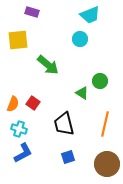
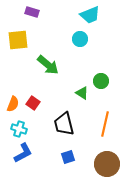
green circle: moved 1 px right
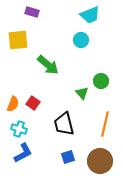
cyan circle: moved 1 px right, 1 px down
green triangle: rotated 16 degrees clockwise
brown circle: moved 7 px left, 3 px up
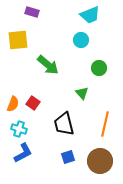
green circle: moved 2 px left, 13 px up
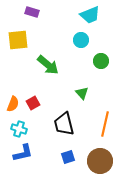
green circle: moved 2 px right, 7 px up
red square: rotated 24 degrees clockwise
blue L-shape: rotated 15 degrees clockwise
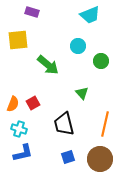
cyan circle: moved 3 px left, 6 px down
brown circle: moved 2 px up
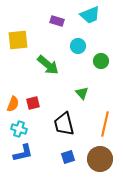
purple rectangle: moved 25 px right, 9 px down
red square: rotated 16 degrees clockwise
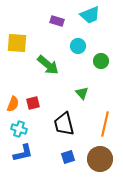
yellow square: moved 1 px left, 3 px down; rotated 10 degrees clockwise
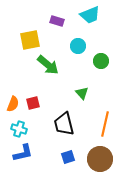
yellow square: moved 13 px right, 3 px up; rotated 15 degrees counterclockwise
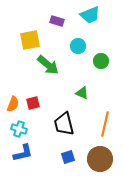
green triangle: rotated 24 degrees counterclockwise
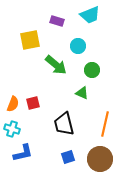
green circle: moved 9 px left, 9 px down
green arrow: moved 8 px right
cyan cross: moved 7 px left
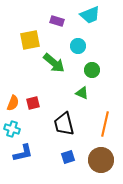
green arrow: moved 2 px left, 2 px up
orange semicircle: moved 1 px up
brown circle: moved 1 px right, 1 px down
